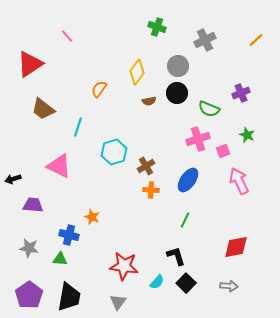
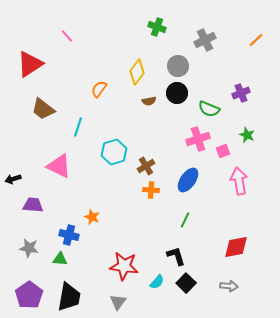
pink arrow: rotated 16 degrees clockwise
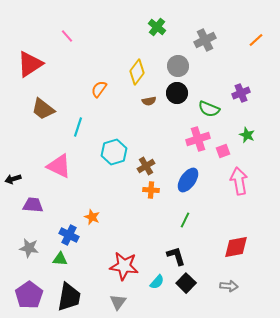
green cross: rotated 18 degrees clockwise
blue cross: rotated 12 degrees clockwise
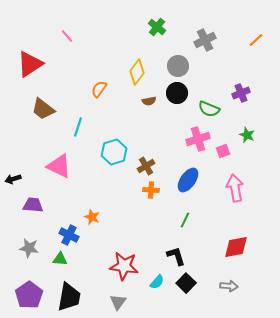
pink arrow: moved 4 px left, 7 px down
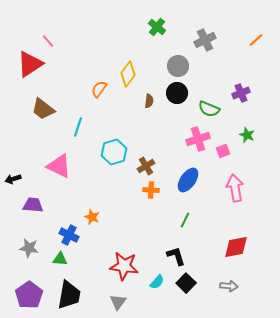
pink line: moved 19 px left, 5 px down
yellow diamond: moved 9 px left, 2 px down
brown semicircle: rotated 72 degrees counterclockwise
black trapezoid: moved 2 px up
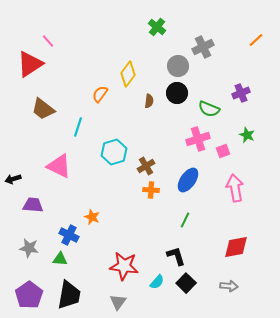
gray cross: moved 2 px left, 7 px down
orange semicircle: moved 1 px right, 5 px down
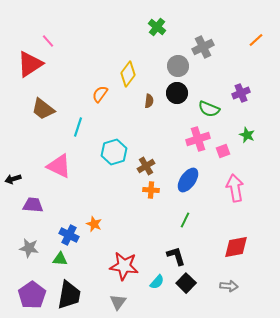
orange star: moved 2 px right, 7 px down
purple pentagon: moved 3 px right
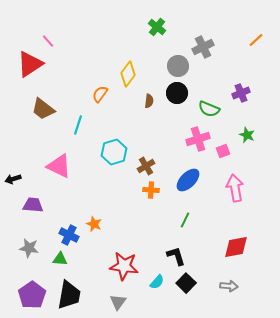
cyan line: moved 2 px up
blue ellipse: rotated 10 degrees clockwise
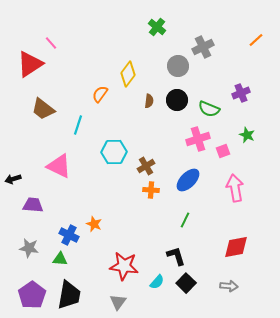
pink line: moved 3 px right, 2 px down
black circle: moved 7 px down
cyan hexagon: rotated 15 degrees clockwise
